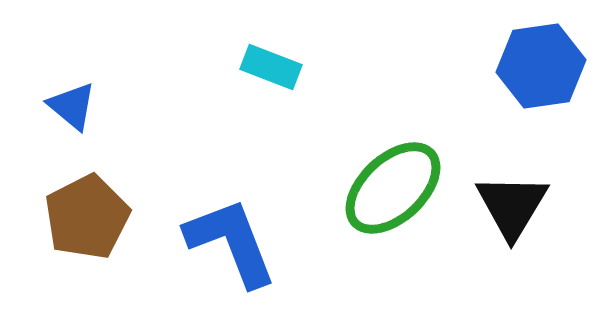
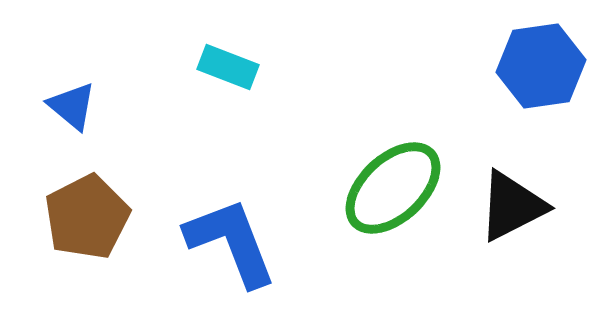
cyan rectangle: moved 43 px left
black triangle: rotated 32 degrees clockwise
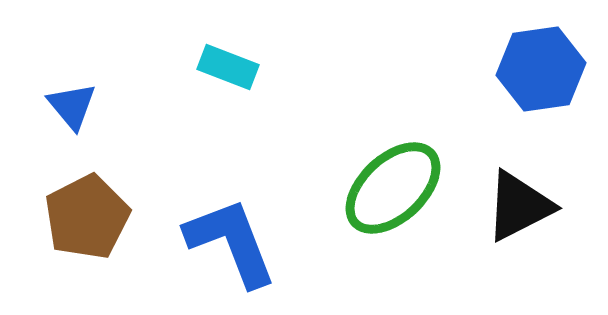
blue hexagon: moved 3 px down
blue triangle: rotated 10 degrees clockwise
black triangle: moved 7 px right
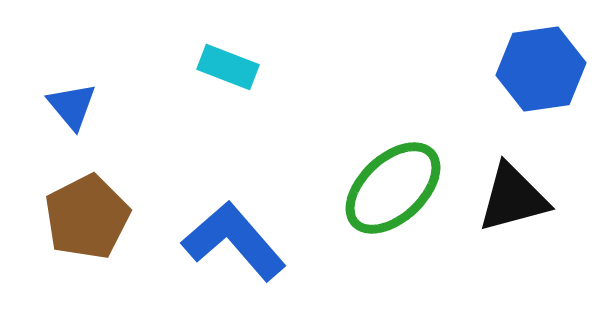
black triangle: moved 6 px left, 8 px up; rotated 12 degrees clockwise
blue L-shape: moved 3 px right, 1 px up; rotated 20 degrees counterclockwise
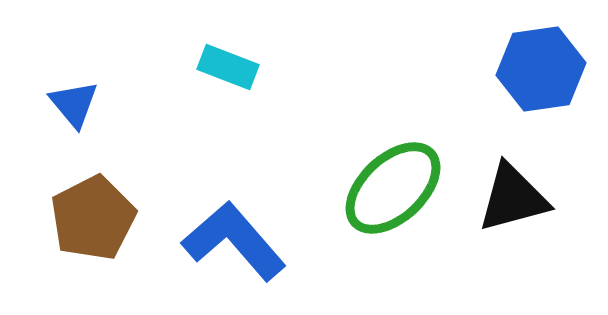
blue triangle: moved 2 px right, 2 px up
brown pentagon: moved 6 px right, 1 px down
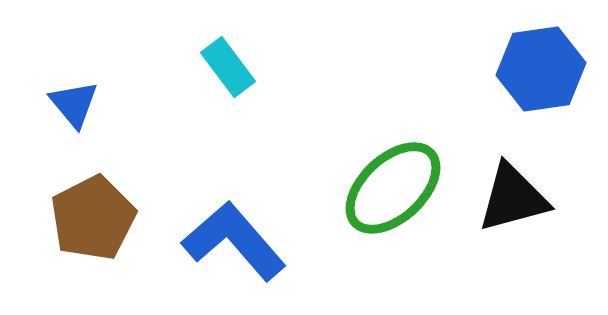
cyan rectangle: rotated 32 degrees clockwise
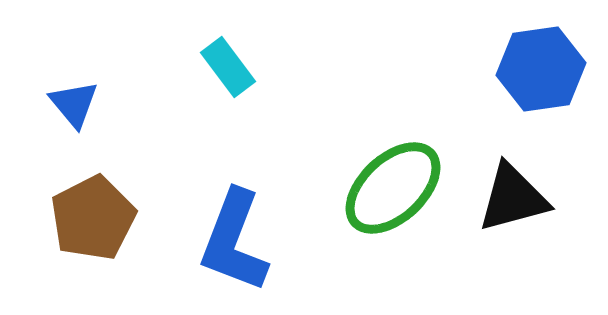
blue L-shape: rotated 118 degrees counterclockwise
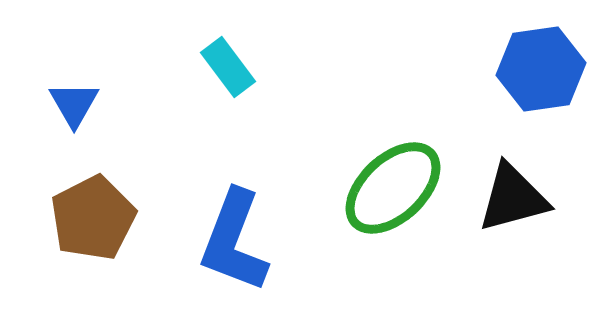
blue triangle: rotated 10 degrees clockwise
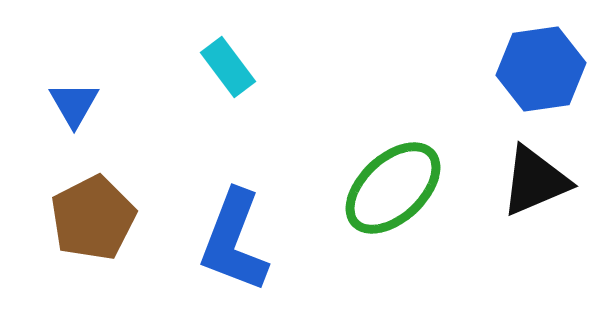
black triangle: moved 22 px right, 17 px up; rotated 8 degrees counterclockwise
